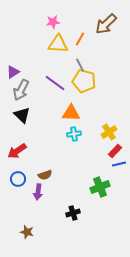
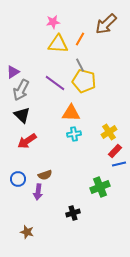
red arrow: moved 10 px right, 10 px up
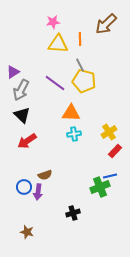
orange line: rotated 32 degrees counterclockwise
blue line: moved 9 px left, 12 px down
blue circle: moved 6 px right, 8 px down
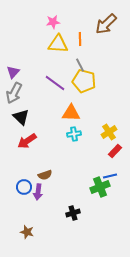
purple triangle: rotated 16 degrees counterclockwise
gray arrow: moved 7 px left, 3 px down
black triangle: moved 1 px left, 2 px down
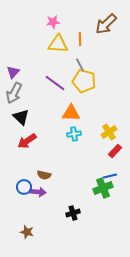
brown semicircle: moved 1 px left; rotated 32 degrees clockwise
green cross: moved 3 px right, 1 px down
purple arrow: rotated 91 degrees counterclockwise
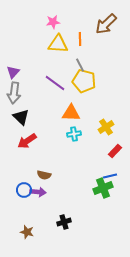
gray arrow: rotated 20 degrees counterclockwise
yellow cross: moved 3 px left, 5 px up
blue circle: moved 3 px down
black cross: moved 9 px left, 9 px down
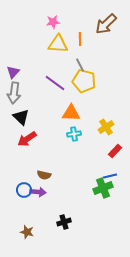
red arrow: moved 2 px up
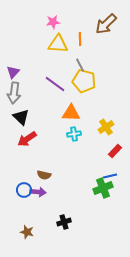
purple line: moved 1 px down
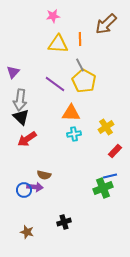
pink star: moved 6 px up
yellow pentagon: rotated 15 degrees clockwise
gray arrow: moved 6 px right, 7 px down
purple arrow: moved 3 px left, 5 px up
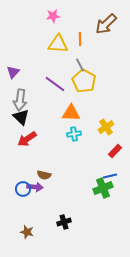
blue circle: moved 1 px left, 1 px up
